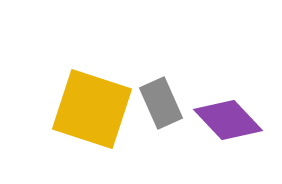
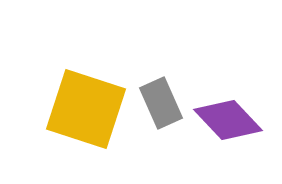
yellow square: moved 6 px left
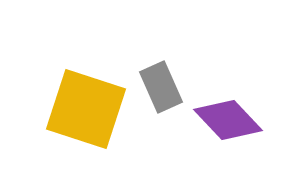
gray rectangle: moved 16 px up
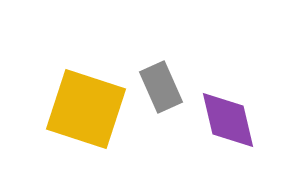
purple diamond: rotated 30 degrees clockwise
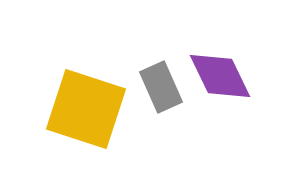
purple diamond: moved 8 px left, 44 px up; rotated 12 degrees counterclockwise
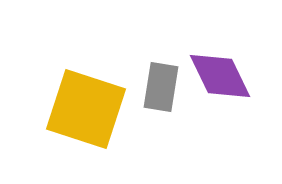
gray rectangle: rotated 33 degrees clockwise
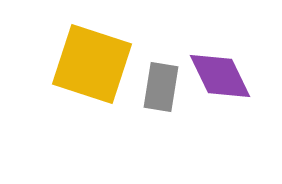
yellow square: moved 6 px right, 45 px up
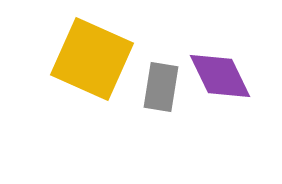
yellow square: moved 5 px up; rotated 6 degrees clockwise
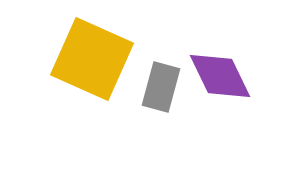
gray rectangle: rotated 6 degrees clockwise
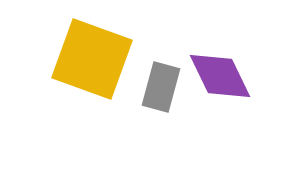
yellow square: rotated 4 degrees counterclockwise
